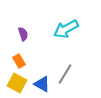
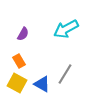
purple semicircle: rotated 48 degrees clockwise
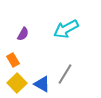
orange rectangle: moved 6 px left, 1 px up
yellow square: rotated 18 degrees clockwise
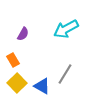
blue triangle: moved 2 px down
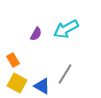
purple semicircle: moved 13 px right
yellow square: rotated 18 degrees counterclockwise
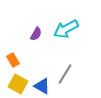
yellow square: moved 1 px right, 1 px down
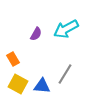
orange rectangle: moved 1 px up
blue triangle: rotated 24 degrees counterclockwise
